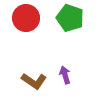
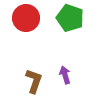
brown L-shape: rotated 105 degrees counterclockwise
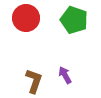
green pentagon: moved 4 px right, 2 px down
purple arrow: rotated 12 degrees counterclockwise
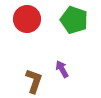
red circle: moved 1 px right, 1 px down
purple arrow: moved 3 px left, 6 px up
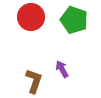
red circle: moved 4 px right, 2 px up
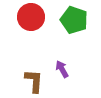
brown L-shape: rotated 15 degrees counterclockwise
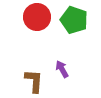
red circle: moved 6 px right
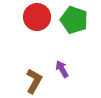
brown L-shape: rotated 25 degrees clockwise
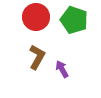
red circle: moved 1 px left
brown L-shape: moved 3 px right, 24 px up
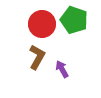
red circle: moved 6 px right, 7 px down
